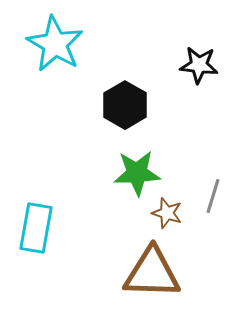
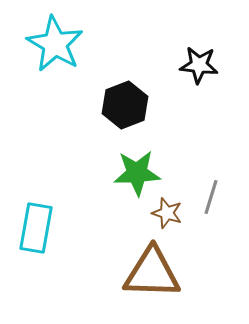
black hexagon: rotated 9 degrees clockwise
gray line: moved 2 px left, 1 px down
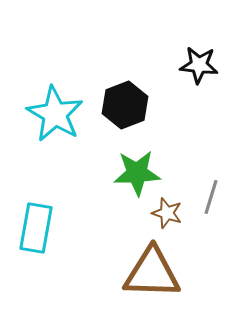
cyan star: moved 70 px down
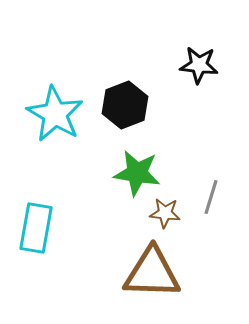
green star: rotated 12 degrees clockwise
brown star: moved 2 px left; rotated 12 degrees counterclockwise
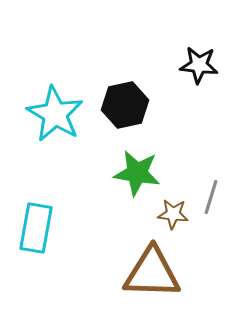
black hexagon: rotated 9 degrees clockwise
brown star: moved 8 px right, 1 px down
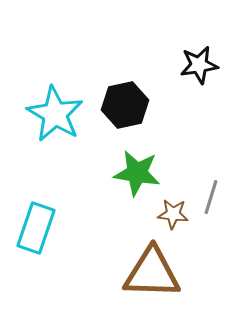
black star: rotated 15 degrees counterclockwise
cyan rectangle: rotated 9 degrees clockwise
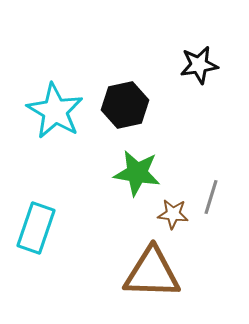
cyan star: moved 3 px up
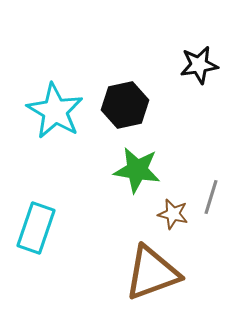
green star: moved 3 px up
brown star: rotated 8 degrees clockwise
brown triangle: rotated 22 degrees counterclockwise
